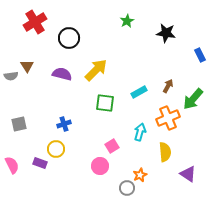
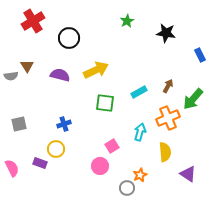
red cross: moved 2 px left, 1 px up
yellow arrow: rotated 20 degrees clockwise
purple semicircle: moved 2 px left, 1 px down
pink semicircle: moved 3 px down
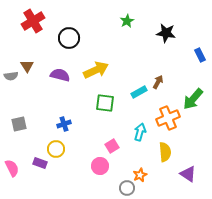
brown arrow: moved 10 px left, 4 px up
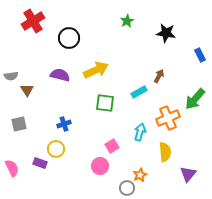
brown triangle: moved 24 px down
brown arrow: moved 1 px right, 6 px up
green arrow: moved 2 px right
purple triangle: rotated 36 degrees clockwise
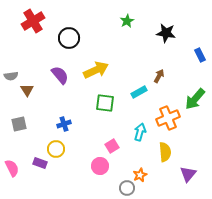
purple semicircle: rotated 36 degrees clockwise
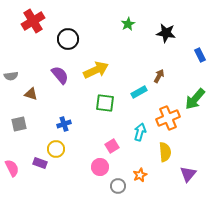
green star: moved 1 px right, 3 px down
black circle: moved 1 px left, 1 px down
brown triangle: moved 4 px right, 4 px down; rotated 40 degrees counterclockwise
pink circle: moved 1 px down
gray circle: moved 9 px left, 2 px up
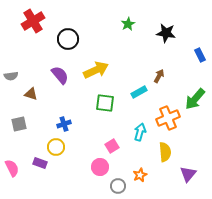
yellow circle: moved 2 px up
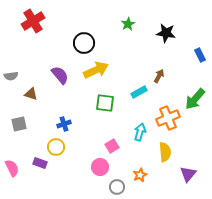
black circle: moved 16 px right, 4 px down
gray circle: moved 1 px left, 1 px down
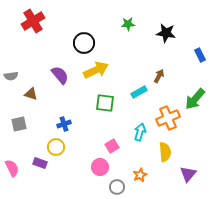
green star: rotated 24 degrees clockwise
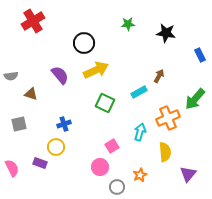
green square: rotated 18 degrees clockwise
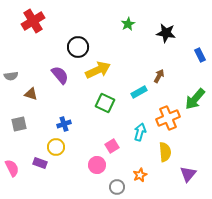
green star: rotated 24 degrees counterclockwise
black circle: moved 6 px left, 4 px down
yellow arrow: moved 2 px right
pink circle: moved 3 px left, 2 px up
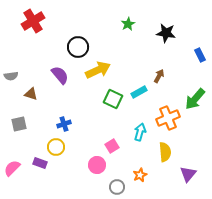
green square: moved 8 px right, 4 px up
pink semicircle: rotated 108 degrees counterclockwise
